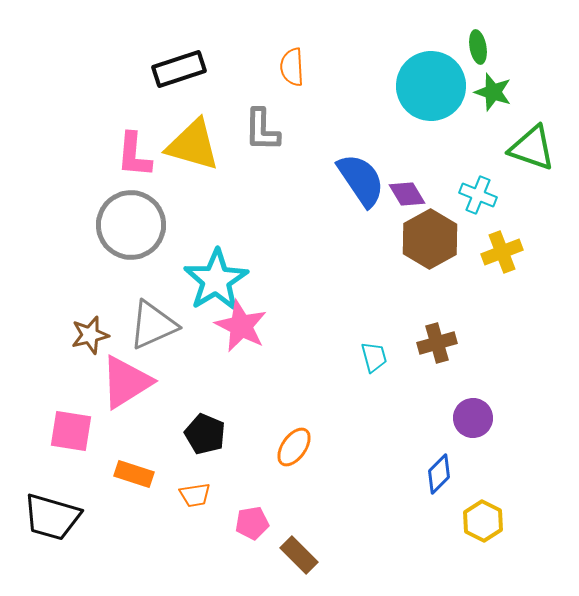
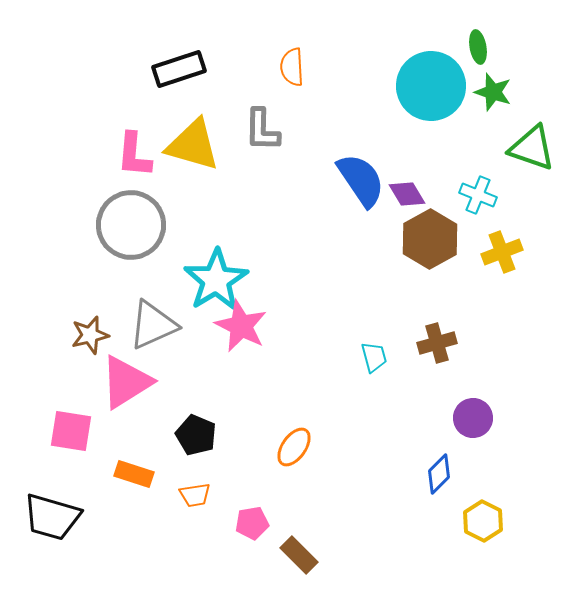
black pentagon: moved 9 px left, 1 px down
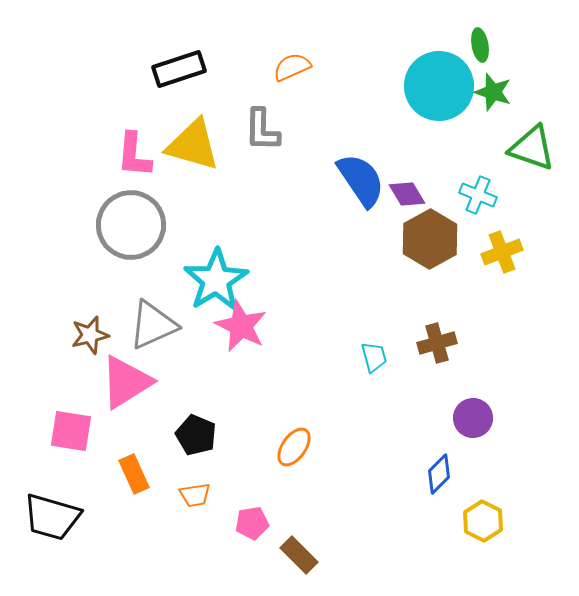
green ellipse: moved 2 px right, 2 px up
orange semicircle: rotated 69 degrees clockwise
cyan circle: moved 8 px right
orange rectangle: rotated 48 degrees clockwise
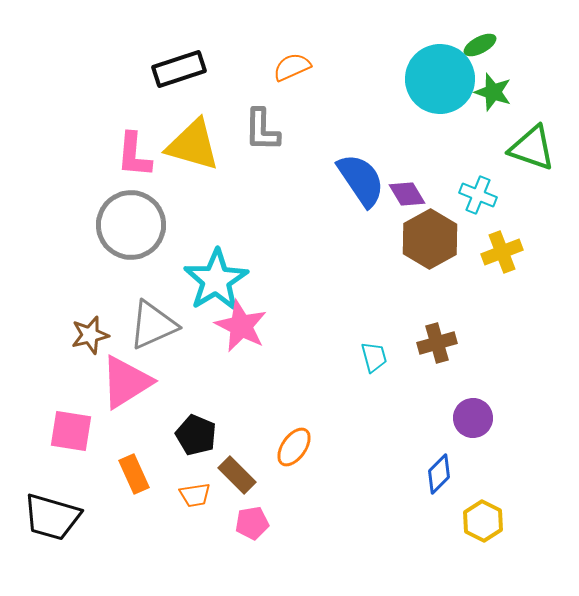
green ellipse: rotated 72 degrees clockwise
cyan circle: moved 1 px right, 7 px up
brown rectangle: moved 62 px left, 80 px up
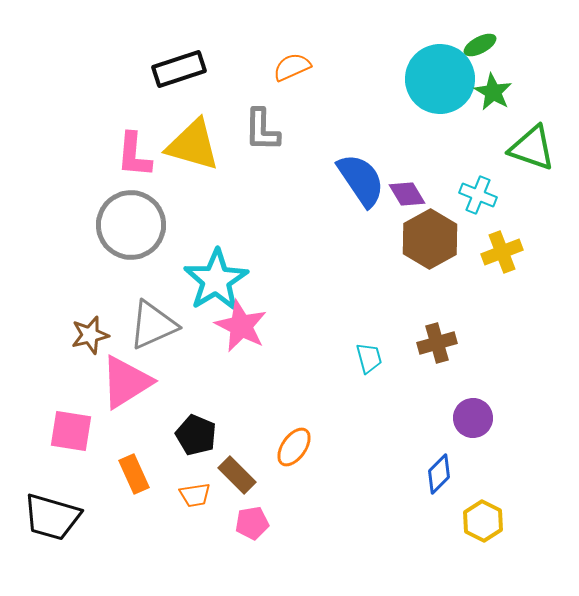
green star: rotated 12 degrees clockwise
cyan trapezoid: moved 5 px left, 1 px down
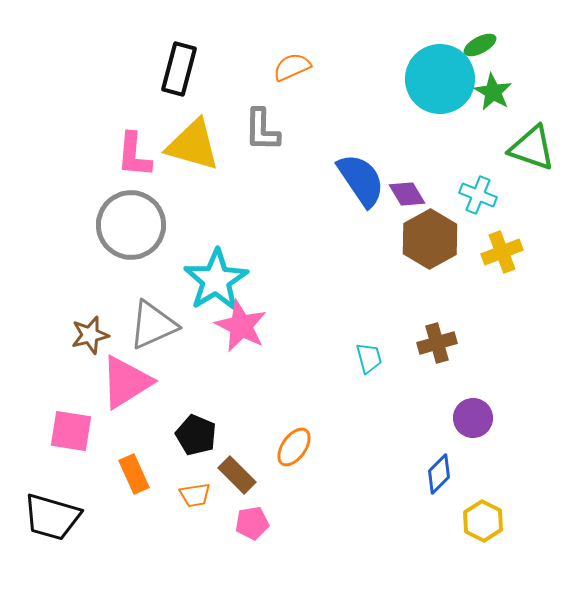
black rectangle: rotated 57 degrees counterclockwise
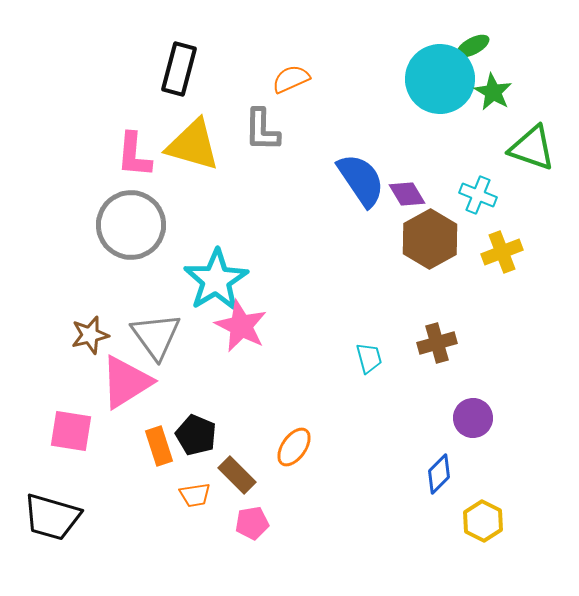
green ellipse: moved 7 px left, 1 px down
orange semicircle: moved 1 px left, 12 px down
gray triangle: moved 3 px right, 11 px down; rotated 42 degrees counterclockwise
orange rectangle: moved 25 px right, 28 px up; rotated 6 degrees clockwise
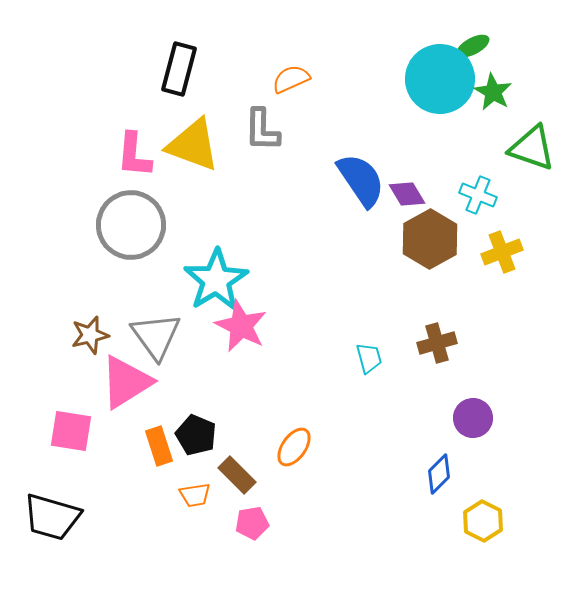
yellow triangle: rotated 4 degrees clockwise
